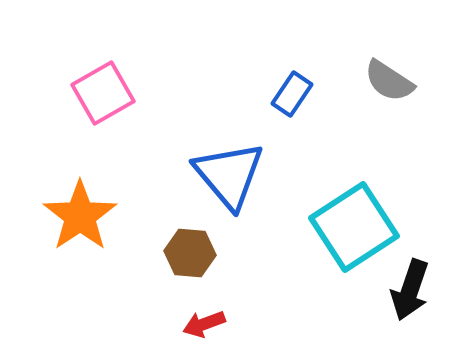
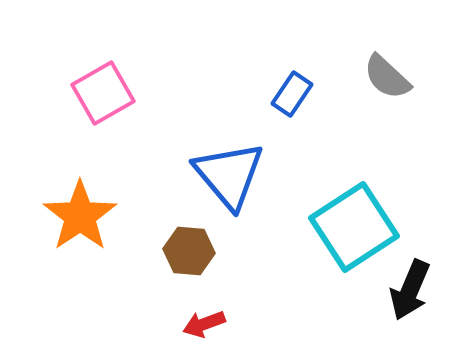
gray semicircle: moved 2 px left, 4 px up; rotated 10 degrees clockwise
brown hexagon: moved 1 px left, 2 px up
black arrow: rotated 4 degrees clockwise
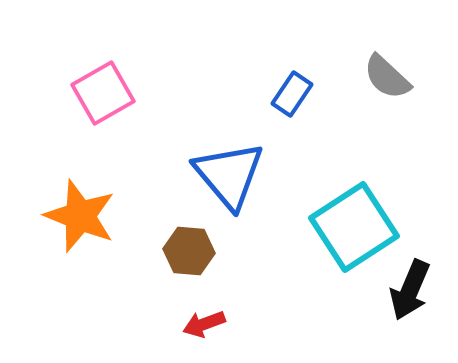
orange star: rotated 16 degrees counterclockwise
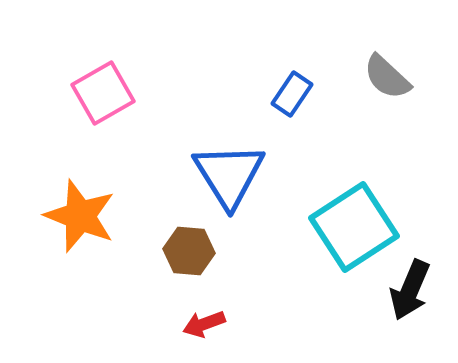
blue triangle: rotated 8 degrees clockwise
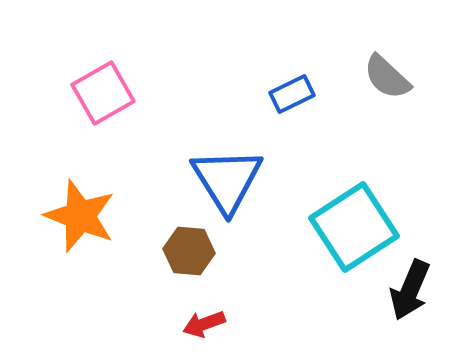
blue rectangle: rotated 30 degrees clockwise
blue triangle: moved 2 px left, 5 px down
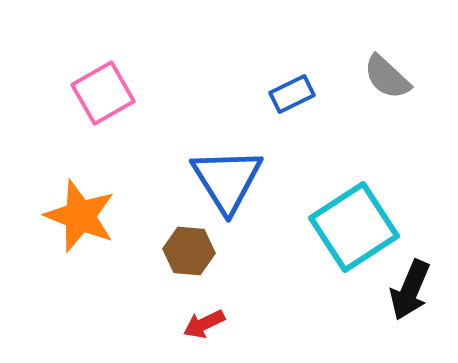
red arrow: rotated 6 degrees counterclockwise
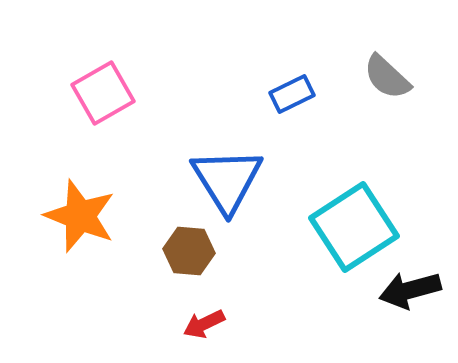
black arrow: rotated 52 degrees clockwise
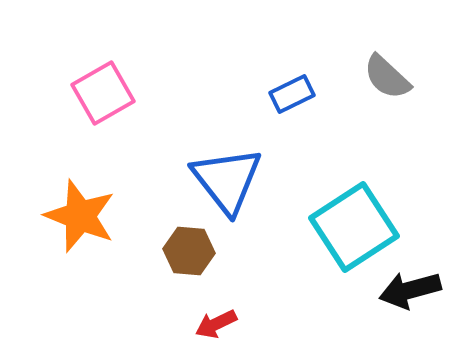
blue triangle: rotated 6 degrees counterclockwise
red arrow: moved 12 px right
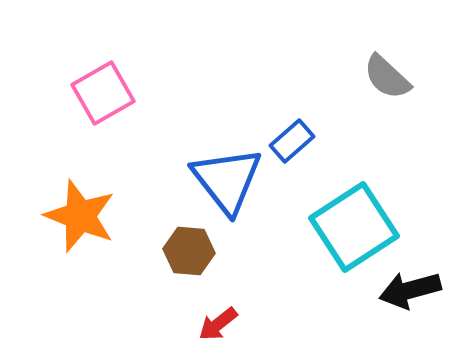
blue rectangle: moved 47 px down; rotated 15 degrees counterclockwise
red arrow: moved 2 px right; rotated 12 degrees counterclockwise
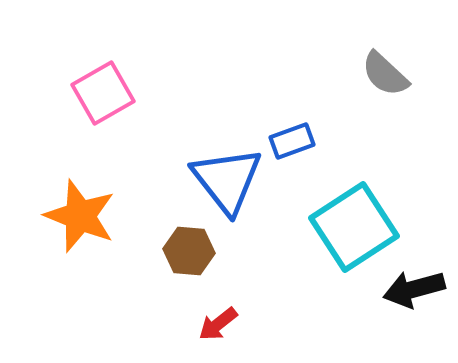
gray semicircle: moved 2 px left, 3 px up
blue rectangle: rotated 21 degrees clockwise
black arrow: moved 4 px right, 1 px up
